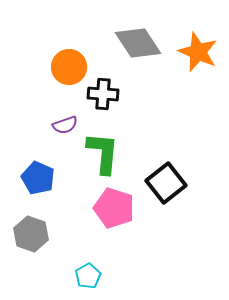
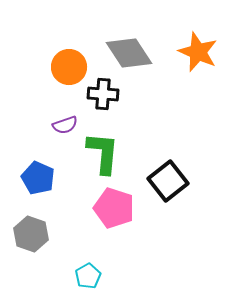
gray diamond: moved 9 px left, 10 px down
black square: moved 2 px right, 2 px up
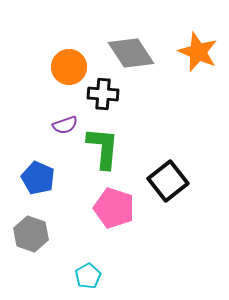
gray diamond: moved 2 px right
green L-shape: moved 5 px up
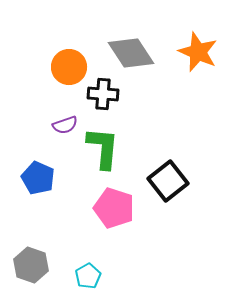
gray hexagon: moved 31 px down
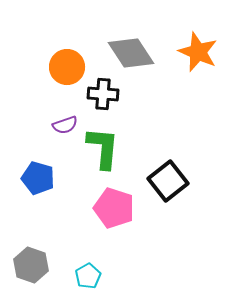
orange circle: moved 2 px left
blue pentagon: rotated 8 degrees counterclockwise
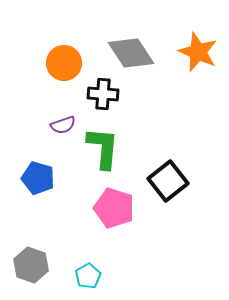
orange circle: moved 3 px left, 4 px up
purple semicircle: moved 2 px left
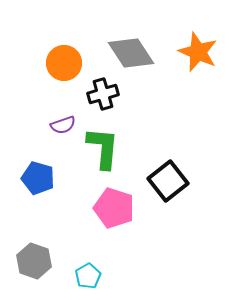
black cross: rotated 20 degrees counterclockwise
gray hexagon: moved 3 px right, 4 px up
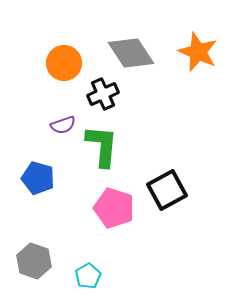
black cross: rotated 8 degrees counterclockwise
green L-shape: moved 1 px left, 2 px up
black square: moved 1 px left, 9 px down; rotated 9 degrees clockwise
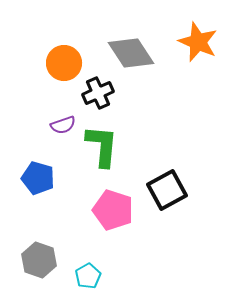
orange star: moved 10 px up
black cross: moved 5 px left, 1 px up
pink pentagon: moved 1 px left, 2 px down
gray hexagon: moved 5 px right, 1 px up
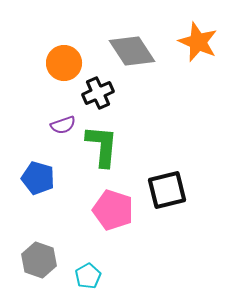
gray diamond: moved 1 px right, 2 px up
black square: rotated 15 degrees clockwise
